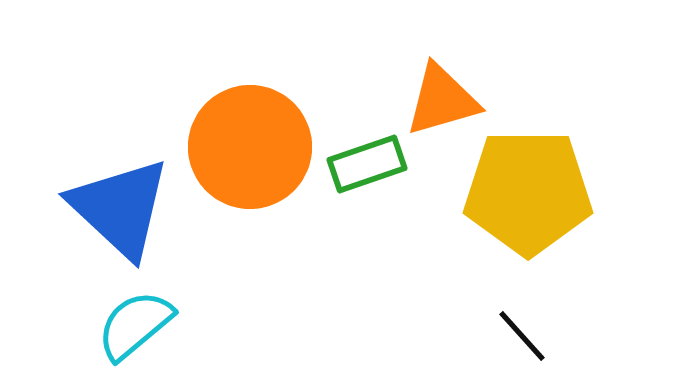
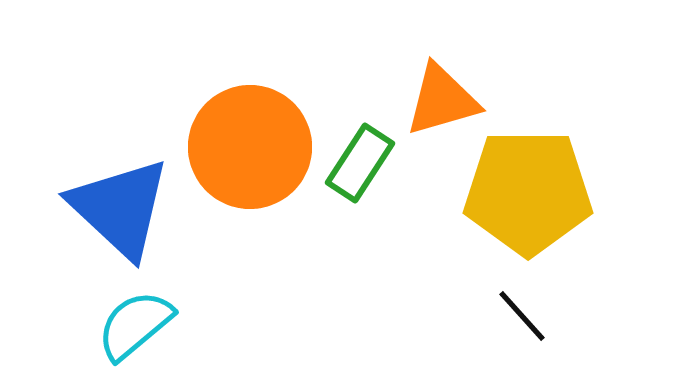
green rectangle: moved 7 px left, 1 px up; rotated 38 degrees counterclockwise
black line: moved 20 px up
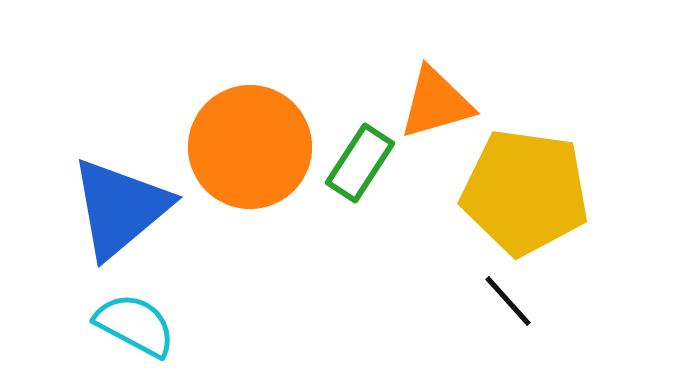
orange triangle: moved 6 px left, 3 px down
yellow pentagon: moved 3 px left; rotated 8 degrees clockwise
blue triangle: rotated 37 degrees clockwise
black line: moved 14 px left, 15 px up
cyan semicircle: rotated 68 degrees clockwise
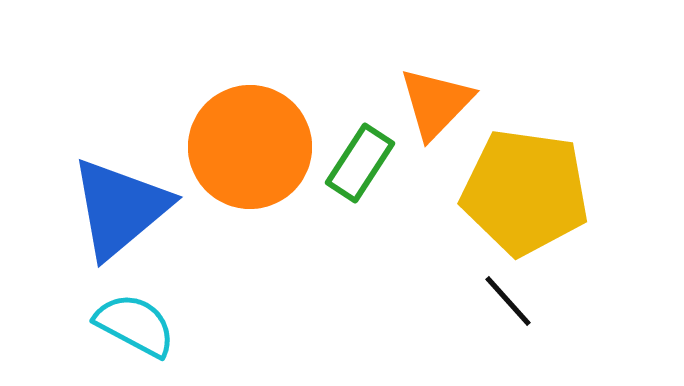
orange triangle: rotated 30 degrees counterclockwise
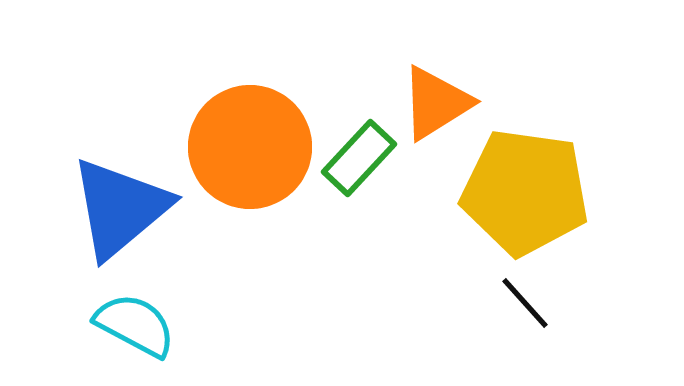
orange triangle: rotated 14 degrees clockwise
green rectangle: moved 1 px left, 5 px up; rotated 10 degrees clockwise
black line: moved 17 px right, 2 px down
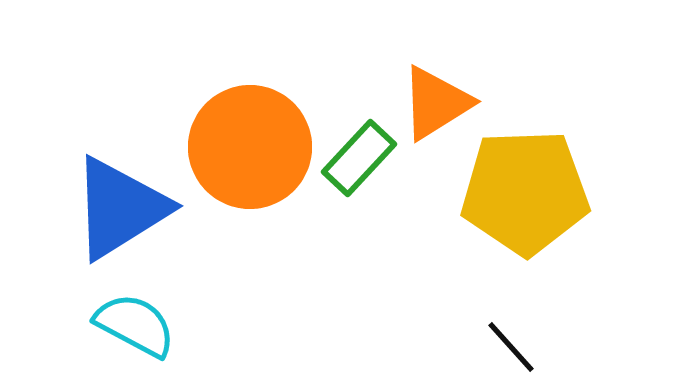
yellow pentagon: rotated 10 degrees counterclockwise
blue triangle: rotated 8 degrees clockwise
black line: moved 14 px left, 44 px down
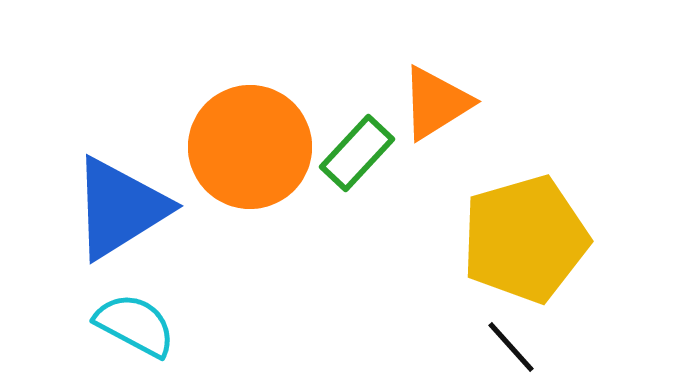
green rectangle: moved 2 px left, 5 px up
yellow pentagon: moved 47 px down; rotated 14 degrees counterclockwise
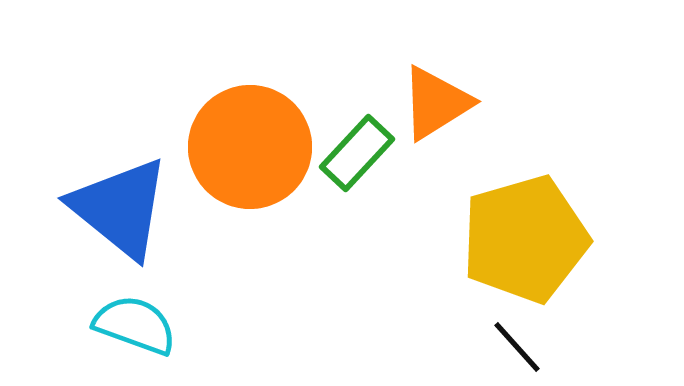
blue triangle: rotated 49 degrees counterclockwise
cyan semicircle: rotated 8 degrees counterclockwise
black line: moved 6 px right
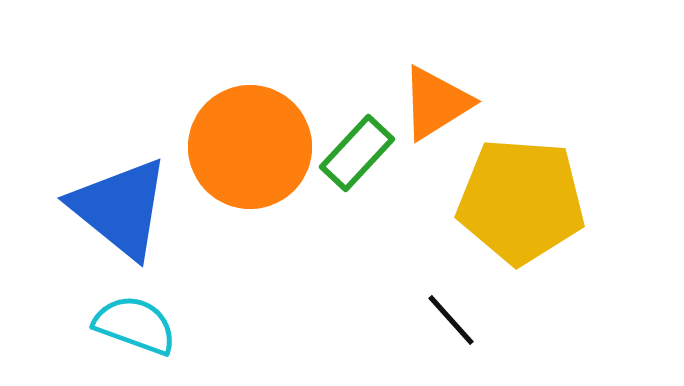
yellow pentagon: moved 4 px left, 38 px up; rotated 20 degrees clockwise
black line: moved 66 px left, 27 px up
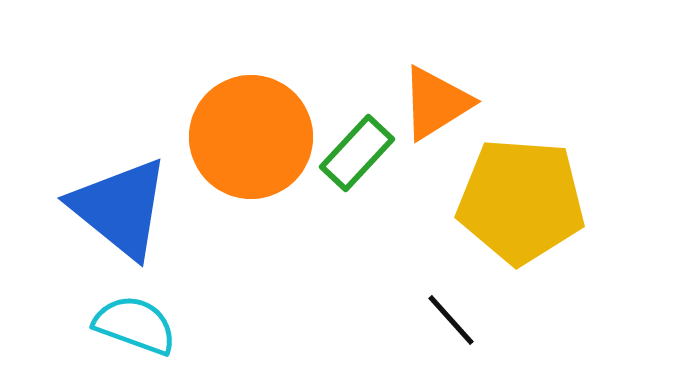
orange circle: moved 1 px right, 10 px up
